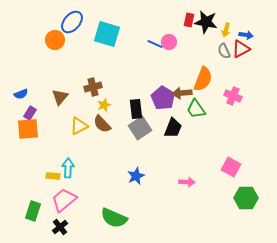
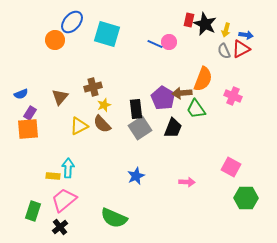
black star: moved 1 px left, 2 px down; rotated 15 degrees clockwise
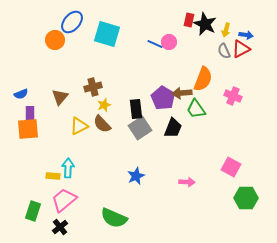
purple rectangle: rotated 32 degrees counterclockwise
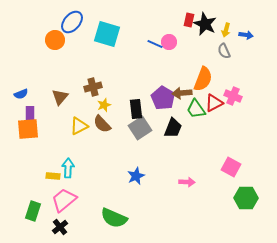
red triangle: moved 27 px left, 54 px down
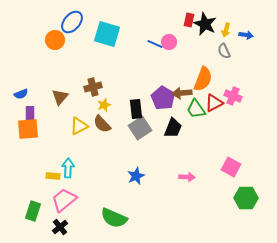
pink arrow: moved 5 px up
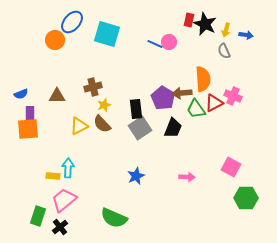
orange semicircle: rotated 25 degrees counterclockwise
brown triangle: moved 3 px left, 1 px up; rotated 48 degrees clockwise
green rectangle: moved 5 px right, 5 px down
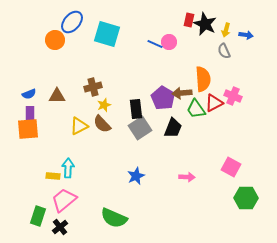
blue semicircle: moved 8 px right
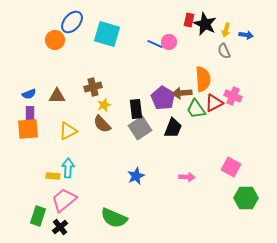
yellow triangle: moved 11 px left, 5 px down
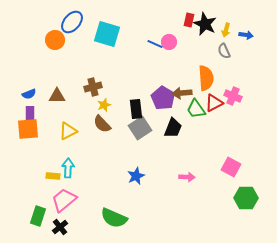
orange semicircle: moved 3 px right, 1 px up
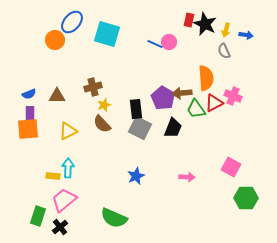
gray square: rotated 30 degrees counterclockwise
